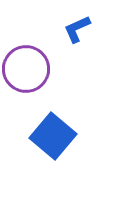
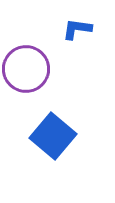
blue L-shape: rotated 32 degrees clockwise
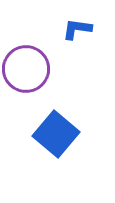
blue square: moved 3 px right, 2 px up
